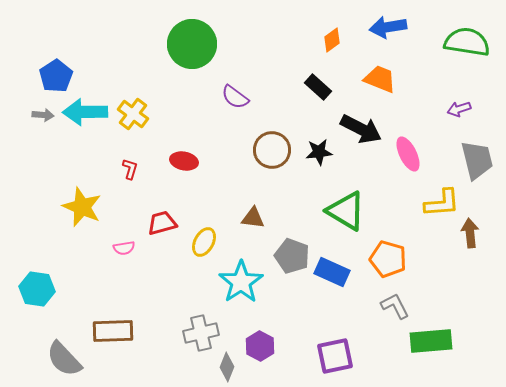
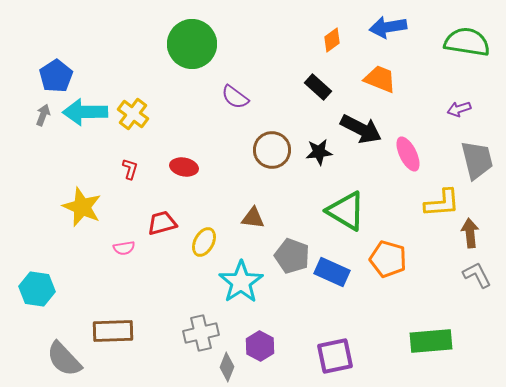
gray arrow: rotated 75 degrees counterclockwise
red ellipse: moved 6 px down
gray L-shape: moved 82 px right, 31 px up
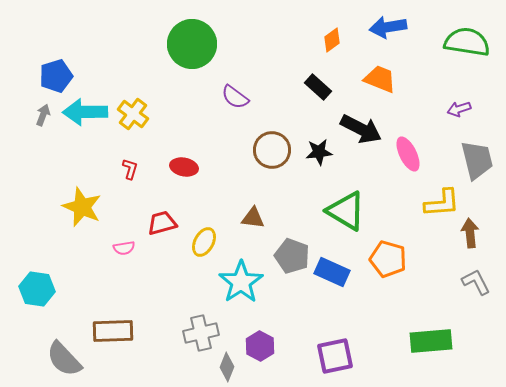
blue pentagon: rotated 16 degrees clockwise
gray L-shape: moved 1 px left, 7 px down
